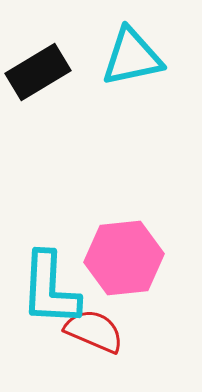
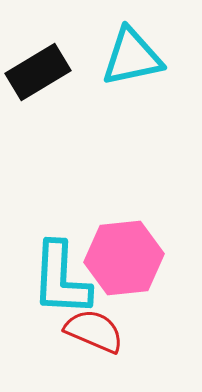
cyan L-shape: moved 11 px right, 10 px up
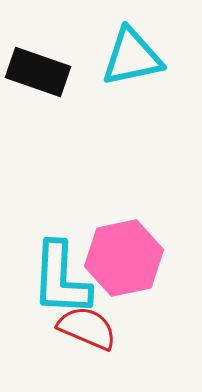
black rectangle: rotated 50 degrees clockwise
pink hexagon: rotated 6 degrees counterclockwise
red semicircle: moved 7 px left, 3 px up
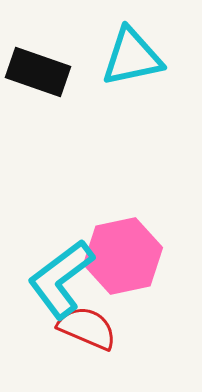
pink hexagon: moved 1 px left, 2 px up
cyan L-shape: rotated 50 degrees clockwise
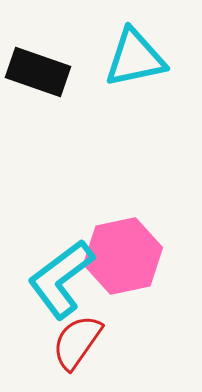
cyan triangle: moved 3 px right, 1 px down
red semicircle: moved 10 px left, 14 px down; rotated 78 degrees counterclockwise
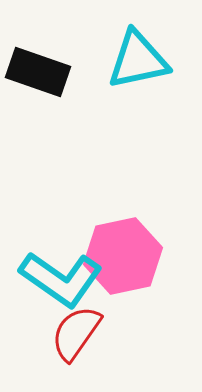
cyan triangle: moved 3 px right, 2 px down
cyan L-shape: rotated 108 degrees counterclockwise
red semicircle: moved 1 px left, 9 px up
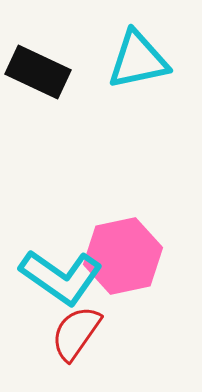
black rectangle: rotated 6 degrees clockwise
cyan L-shape: moved 2 px up
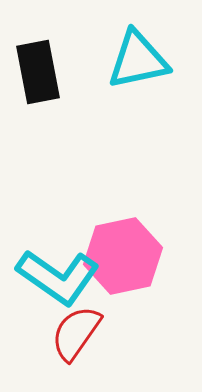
black rectangle: rotated 54 degrees clockwise
cyan L-shape: moved 3 px left
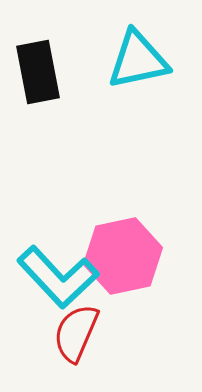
cyan L-shape: rotated 12 degrees clockwise
red semicircle: rotated 12 degrees counterclockwise
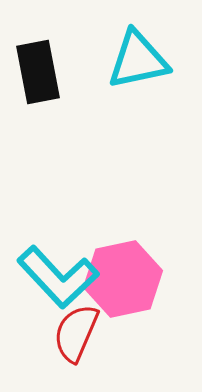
pink hexagon: moved 23 px down
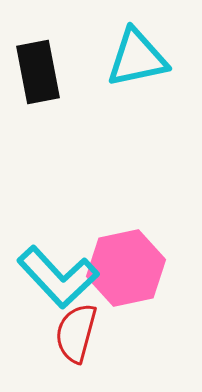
cyan triangle: moved 1 px left, 2 px up
pink hexagon: moved 3 px right, 11 px up
red semicircle: rotated 8 degrees counterclockwise
